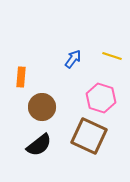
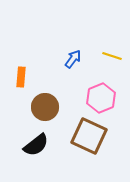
pink hexagon: rotated 20 degrees clockwise
brown circle: moved 3 px right
black semicircle: moved 3 px left
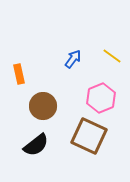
yellow line: rotated 18 degrees clockwise
orange rectangle: moved 2 px left, 3 px up; rotated 18 degrees counterclockwise
brown circle: moved 2 px left, 1 px up
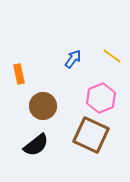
brown square: moved 2 px right, 1 px up
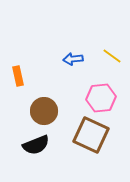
blue arrow: rotated 132 degrees counterclockwise
orange rectangle: moved 1 px left, 2 px down
pink hexagon: rotated 16 degrees clockwise
brown circle: moved 1 px right, 5 px down
black semicircle: rotated 16 degrees clockwise
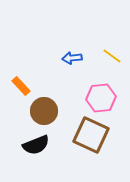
blue arrow: moved 1 px left, 1 px up
orange rectangle: moved 3 px right, 10 px down; rotated 30 degrees counterclockwise
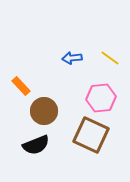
yellow line: moved 2 px left, 2 px down
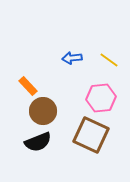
yellow line: moved 1 px left, 2 px down
orange rectangle: moved 7 px right
brown circle: moved 1 px left
black semicircle: moved 2 px right, 3 px up
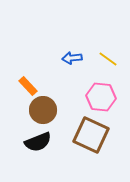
yellow line: moved 1 px left, 1 px up
pink hexagon: moved 1 px up; rotated 12 degrees clockwise
brown circle: moved 1 px up
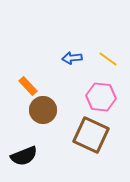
black semicircle: moved 14 px left, 14 px down
